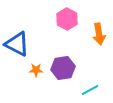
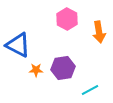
orange arrow: moved 2 px up
blue triangle: moved 1 px right, 1 px down
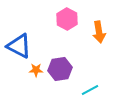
blue triangle: moved 1 px right, 1 px down
purple hexagon: moved 3 px left, 1 px down
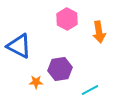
orange star: moved 12 px down
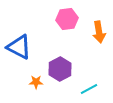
pink hexagon: rotated 25 degrees clockwise
blue triangle: moved 1 px down
purple hexagon: rotated 20 degrees counterclockwise
cyan line: moved 1 px left, 1 px up
